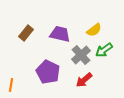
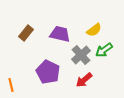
orange line: rotated 24 degrees counterclockwise
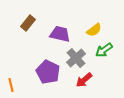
brown rectangle: moved 2 px right, 10 px up
gray cross: moved 5 px left, 3 px down
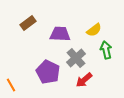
brown rectangle: rotated 14 degrees clockwise
purple trapezoid: rotated 10 degrees counterclockwise
green arrow: moved 2 px right; rotated 114 degrees clockwise
orange line: rotated 16 degrees counterclockwise
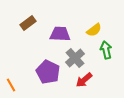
gray cross: moved 1 px left
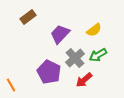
brown rectangle: moved 6 px up
purple trapezoid: rotated 50 degrees counterclockwise
green arrow: moved 8 px left, 5 px down; rotated 108 degrees counterclockwise
purple pentagon: moved 1 px right
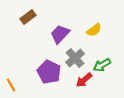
green arrow: moved 4 px right, 10 px down
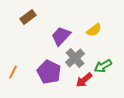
purple trapezoid: moved 1 px right, 2 px down
green arrow: moved 1 px right, 1 px down
orange line: moved 2 px right, 13 px up; rotated 56 degrees clockwise
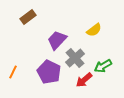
purple trapezoid: moved 4 px left, 4 px down
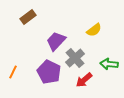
purple trapezoid: moved 1 px left, 1 px down
green arrow: moved 6 px right, 2 px up; rotated 36 degrees clockwise
